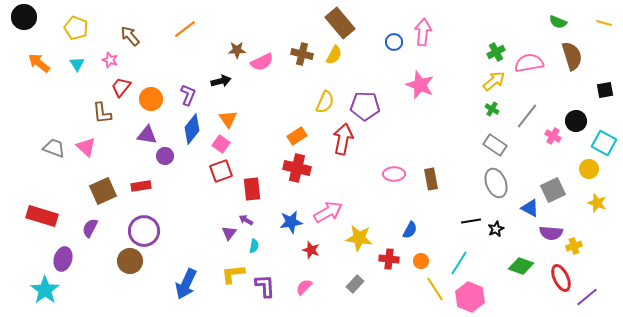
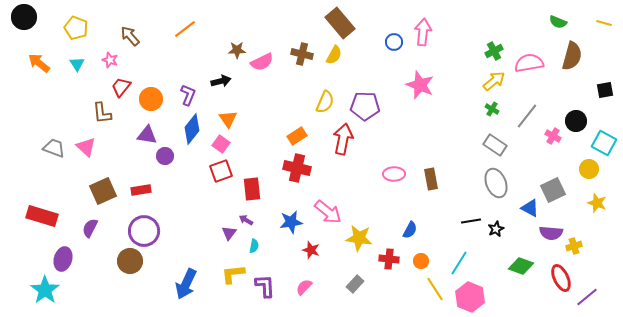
green cross at (496, 52): moved 2 px left, 1 px up
brown semicircle at (572, 56): rotated 32 degrees clockwise
red rectangle at (141, 186): moved 4 px down
pink arrow at (328, 212): rotated 68 degrees clockwise
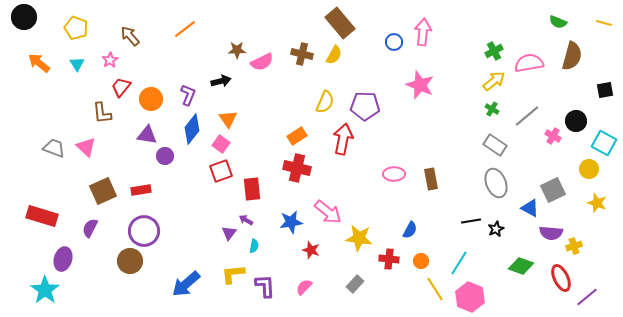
pink star at (110, 60): rotated 21 degrees clockwise
gray line at (527, 116): rotated 12 degrees clockwise
blue arrow at (186, 284): rotated 24 degrees clockwise
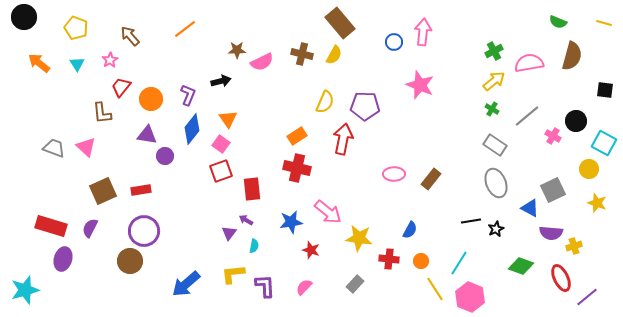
black square at (605, 90): rotated 18 degrees clockwise
brown rectangle at (431, 179): rotated 50 degrees clockwise
red rectangle at (42, 216): moved 9 px right, 10 px down
cyan star at (45, 290): moved 20 px left; rotated 20 degrees clockwise
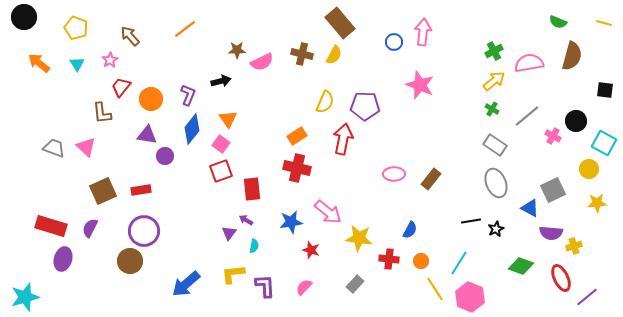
yellow star at (597, 203): rotated 24 degrees counterclockwise
cyan star at (25, 290): moved 7 px down
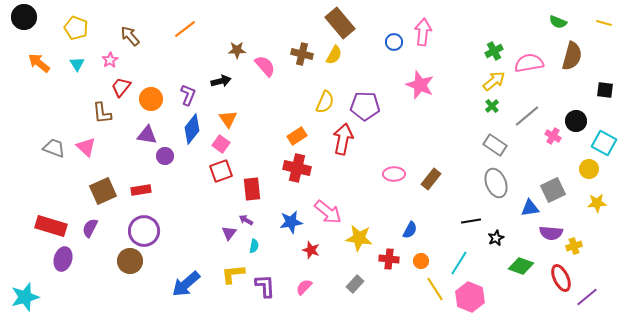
pink semicircle at (262, 62): moved 3 px right, 4 px down; rotated 105 degrees counterclockwise
green cross at (492, 109): moved 3 px up; rotated 16 degrees clockwise
blue triangle at (530, 208): rotated 36 degrees counterclockwise
black star at (496, 229): moved 9 px down
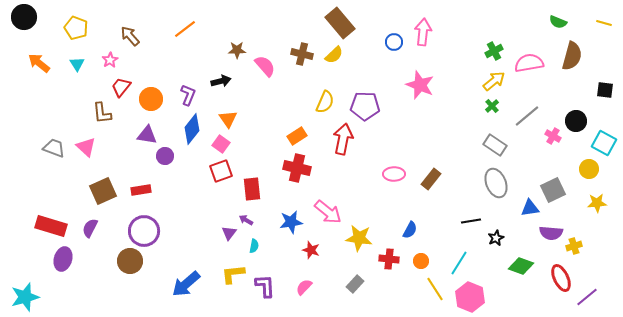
yellow semicircle at (334, 55): rotated 18 degrees clockwise
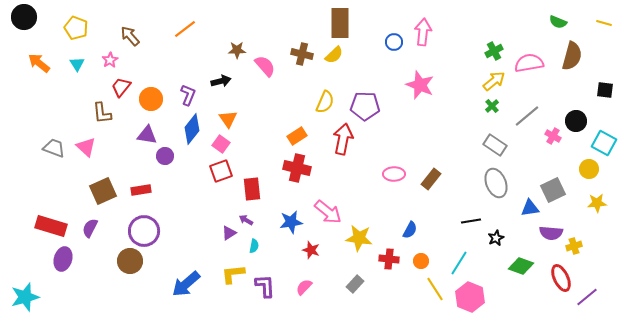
brown rectangle at (340, 23): rotated 40 degrees clockwise
purple triangle at (229, 233): rotated 21 degrees clockwise
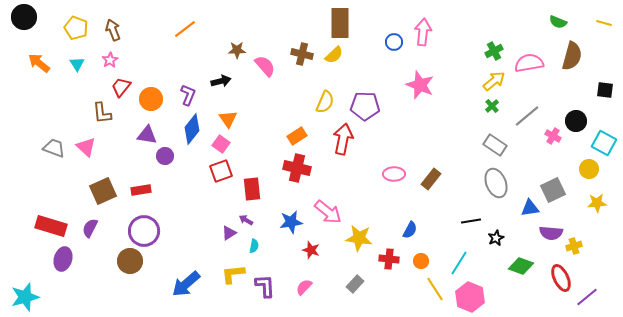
brown arrow at (130, 36): moved 17 px left, 6 px up; rotated 20 degrees clockwise
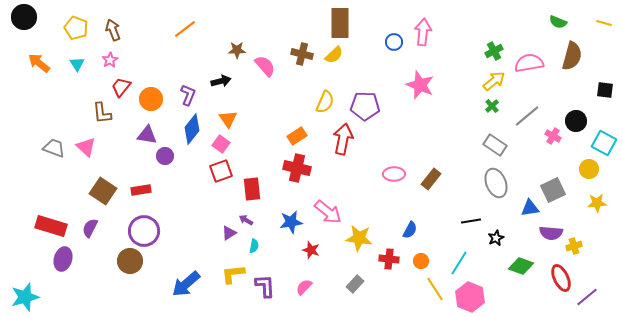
brown square at (103, 191): rotated 32 degrees counterclockwise
